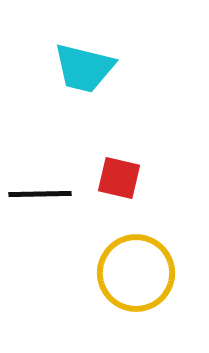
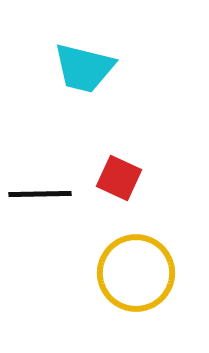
red square: rotated 12 degrees clockwise
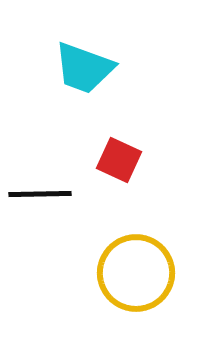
cyan trapezoid: rotated 6 degrees clockwise
red square: moved 18 px up
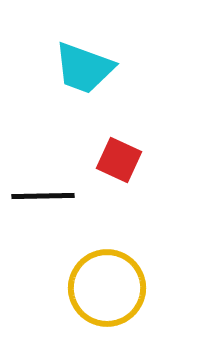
black line: moved 3 px right, 2 px down
yellow circle: moved 29 px left, 15 px down
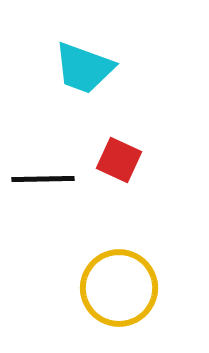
black line: moved 17 px up
yellow circle: moved 12 px right
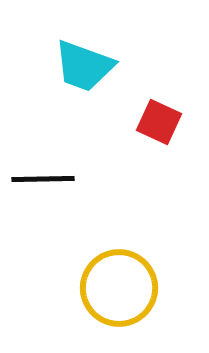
cyan trapezoid: moved 2 px up
red square: moved 40 px right, 38 px up
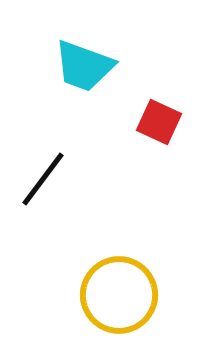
black line: rotated 52 degrees counterclockwise
yellow circle: moved 7 px down
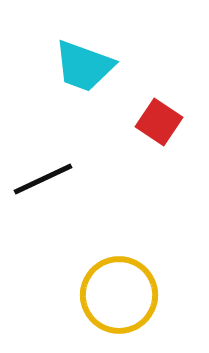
red square: rotated 9 degrees clockwise
black line: rotated 28 degrees clockwise
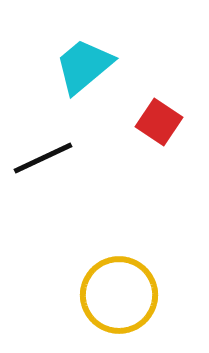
cyan trapezoid: rotated 120 degrees clockwise
black line: moved 21 px up
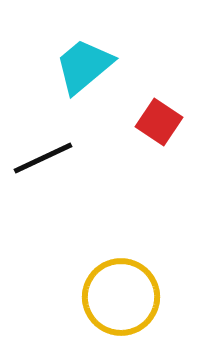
yellow circle: moved 2 px right, 2 px down
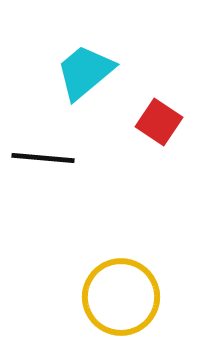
cyan trapezoid: moved 1 px right, 6 px down
black line: rotated 30 degrees clockwise
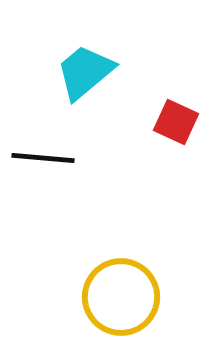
red square: moved 17 px right; rotated 9 degrees counterclockwise
